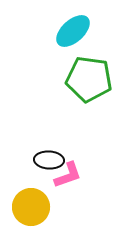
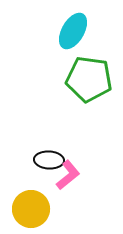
cyan ellipse: rotated 18 degrees counterclockwise
pink L-shape: rotated 20 degrees counterclockwise
yellow circle: moved 2 px down
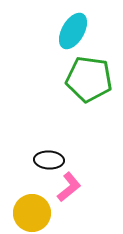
pink L-shape: moved 1 px right, 12 px down
yellow circle: moved 1 px right, 4 px down
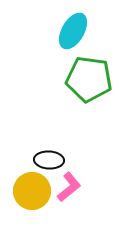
yellow circle: moved 22 px up
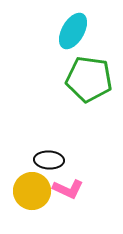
pink L-shape: moved 1 px left, 2 px down; rotated 64 degrees clockwise
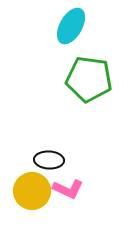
cyan ellipse: moved 2 px left, 5 px up
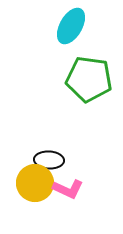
yellow circle: moved 3 px right, 8 px up
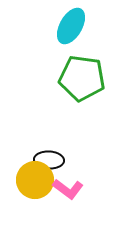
green pentagon: moved 7 px left, 1 px up
yellow circle: moved 3 px up
pink L-shape: rotated 12 degrees clockwise
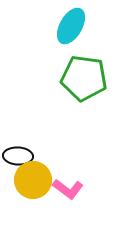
green pentagon: moved 2 px right
black ellipse: moved 31 px left, 4 px up
yellow circle: moved 2 px left
